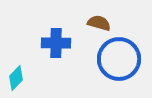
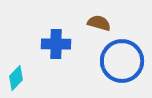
blue cross: moved 1 px down
blue circle: moved 3 px right, 2 px down
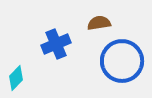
brown semicircle: rotated 25 degrees counterclockwise
blue cross: rotated 24 degrees counterclockwise
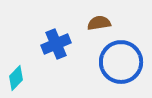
blue circle: moved 1 px left, 1 px down
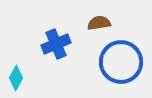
cyan diamond: rotated 15 degrees counterclockwise
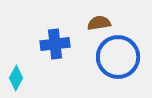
blue cross: moved 1 px left; rotated 16 degrees clockwise
blue circle: moved 3 px left, 5 px up
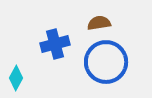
blue cross: rotated 8 degrees counterclockwise
blue circle: moved 12 px left, 5 px down
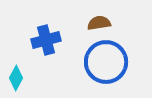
blue cross: moved 9 px left, 4 px up
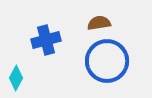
blue circle: moved 1 px right, 1 px up
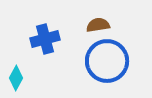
brown semicircle: moved 1 px left, 2 px down
blue cross: moved 1 px left, 1 px up
